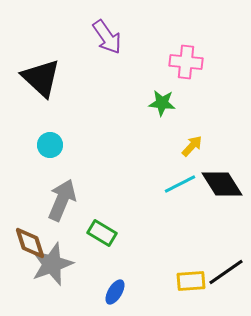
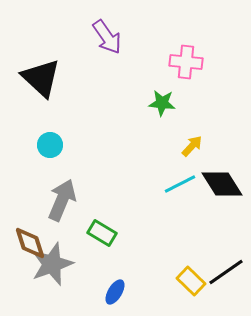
yellow rectangle: rotated 48 degrees clockwise
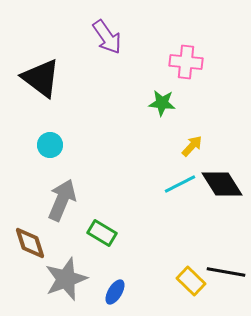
black triangle: rotated 6 degrees counterclockwise
gray star: moved 14 px right, 15 px down
black line: rotated 45 degrees clockwise
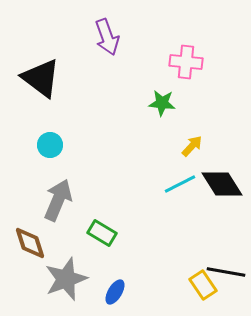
purple arrow: rotated 15 degrees clockwise
gray arrow: moved 4 px left
yellow rectangle: moved 12 px right, 4 px down; rotated 12 degrees clockwise
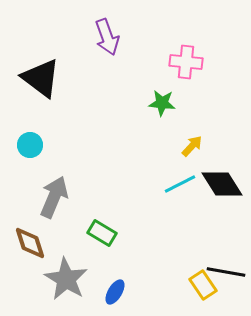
cyan circle: moved 20 px left
gray arrow: moved 4 px left, 3 px up
gray star: rotated 21 degrees counterclockwise
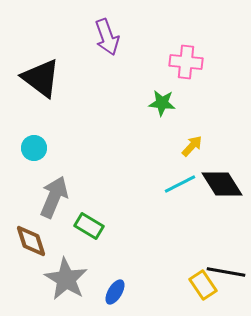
cyan circle: moved 4 px right, 3 px down
green rectangle: moved 13 px left, 7 px up
brown diamond: moved 1 px right, 2 px up
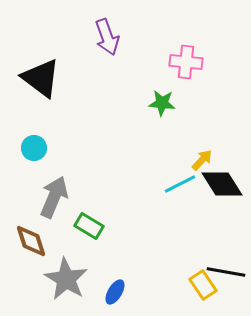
yellow arrow: moved 10 px right, 14 px down
